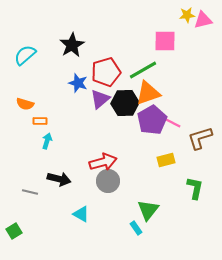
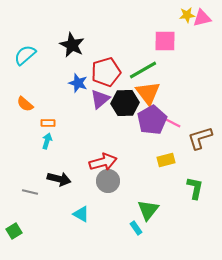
pink triangle: moved 1 px left, 2 px up
black star: rotated 15 degrees counterclockwise
orange triangle: rotated 48 degrees counterclockwise
orange semicircle: rotated 24 degrees clockwise
orange rectangle: moved 8 px right, 2 px down
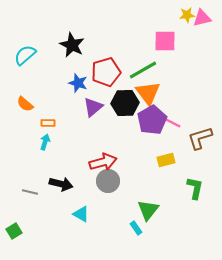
purple triangle: moved 7 px left, 8 px down
cyan arrow: moved 2 px left, 1 px down
black arrow: moved 2 px right, 5 px down
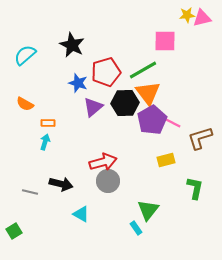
orange semicircle: rotated 12 degrees counterclockwise
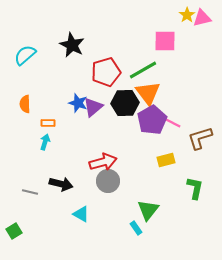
yellow star: rotated 28 degrees counterclockwise
blue star: moved 20 px down
orange semicircle: rotated 60 degrees clockwise
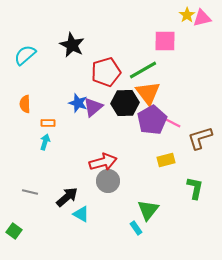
black arrow: moved 6 px right, 13 px down; rotated 55 degrees counterclockwise
green square: rotated 21 degrees counterclockwise
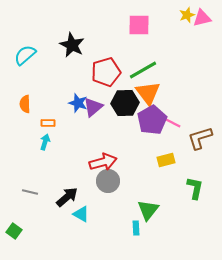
yellow star: rotated 14 degrees clockwise
pink square: moved 26 px left, 16 px up
cyan rectangle: rotated 32 degrees clockwise
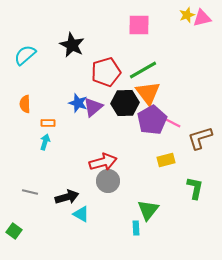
black arrow: rotated 25 degrees clockwise
